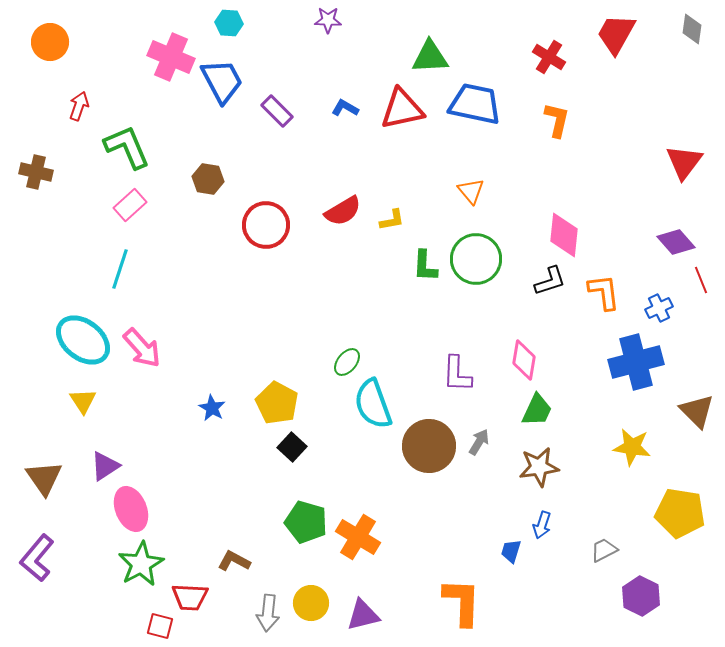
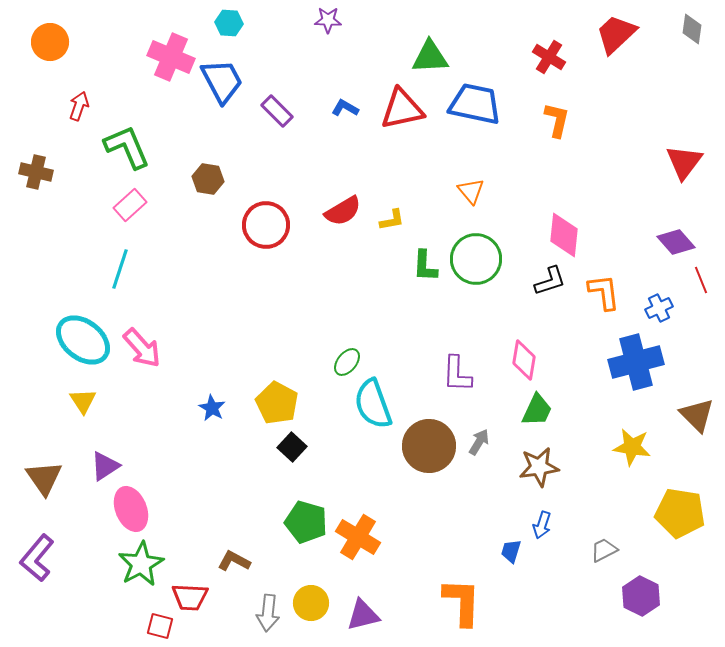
red trapezoid at (616, 34): rotated 18 degrees clockwise
brown triangle at (697, 411): moved 4 px down
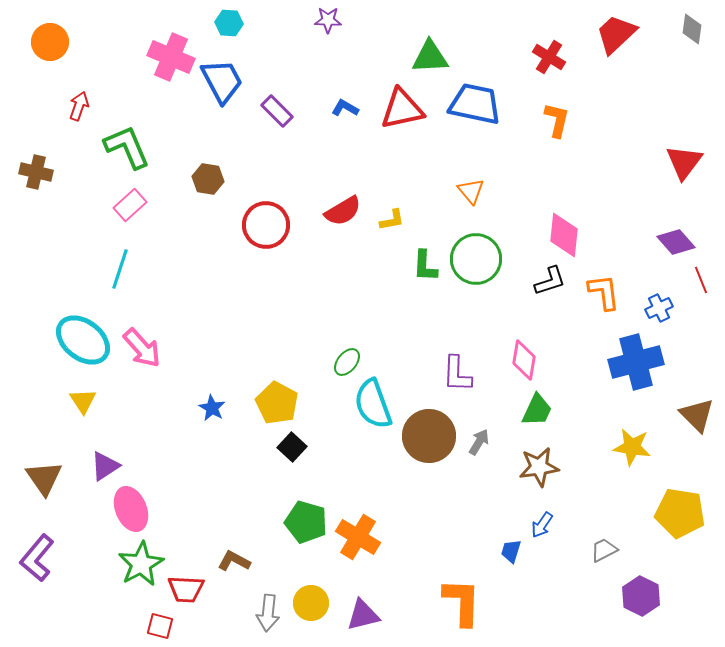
brown circle at (429, 446): moved 10 px up
blue arrow at (542, 525): rotated 16 degrees clockwise
red trapezoid at (190, 597): moved 4 px left, 8 px up
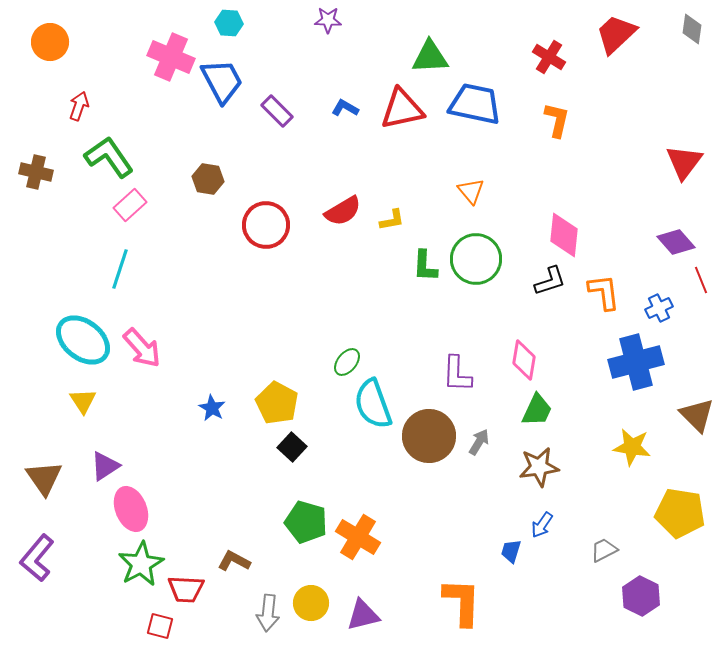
green L-shape at (127, 147): moved 18 px left, 10 px down; rotated 12 degrees counterclockwise
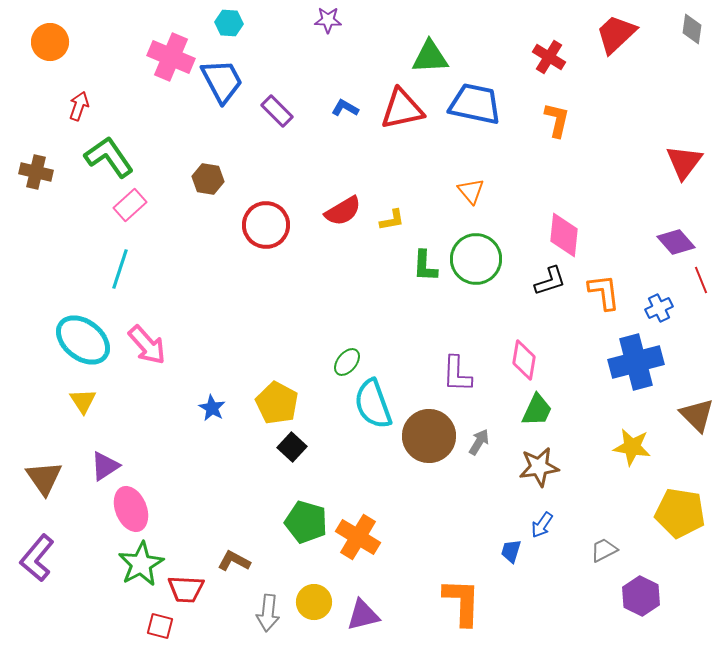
pink arrow at (142, 348): moved 5 px right, 3 px up
yellow circle at (311, 603): moved 3 px right, 1 px up
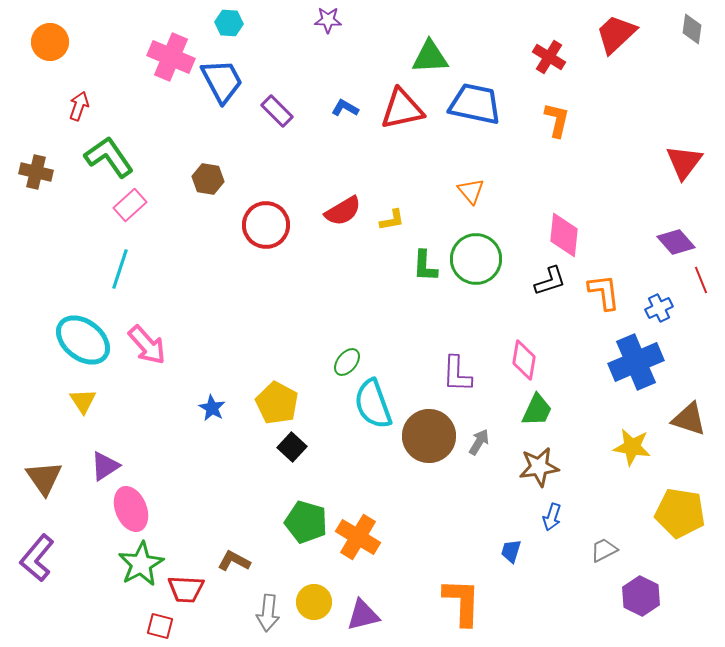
blue cross at (636, 362): rotated 8 degrees counterclockwise
brown triangle at (697, 415): moved 8 px left, 4 px down; rotated 27 degrees counterclockwise
blue arrow at (542, 525): moved 10 px right, 8 px up; rotated 16 degrees counterclockwise
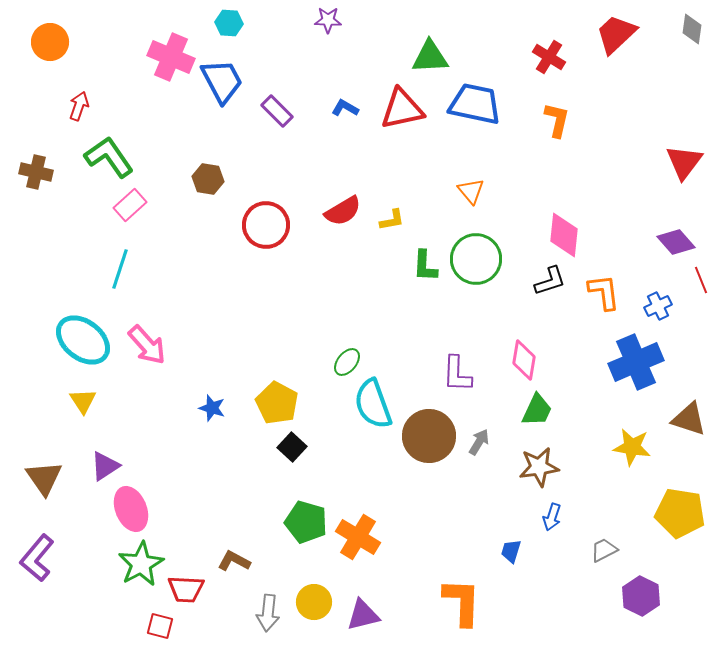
blue cross at (659, 308): moved 1 px left, 2 px up
blue star at (212, 408): rotated 12 degrees counterclockwise
